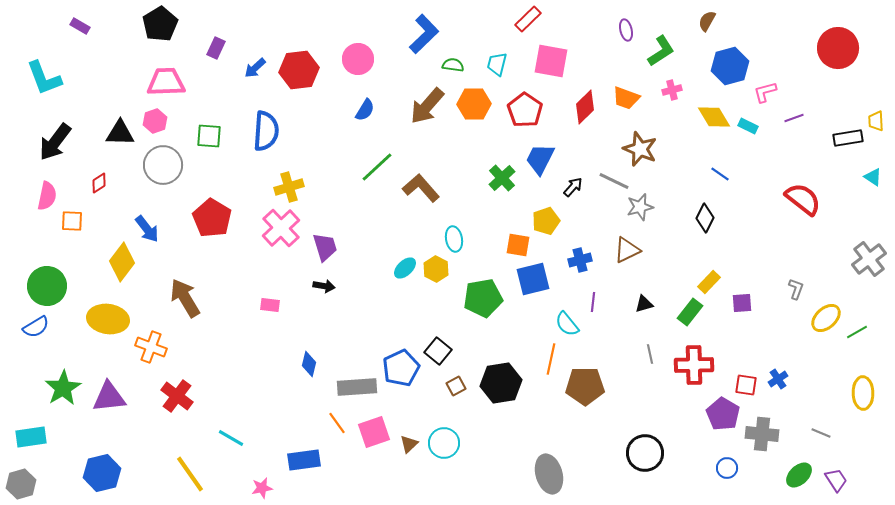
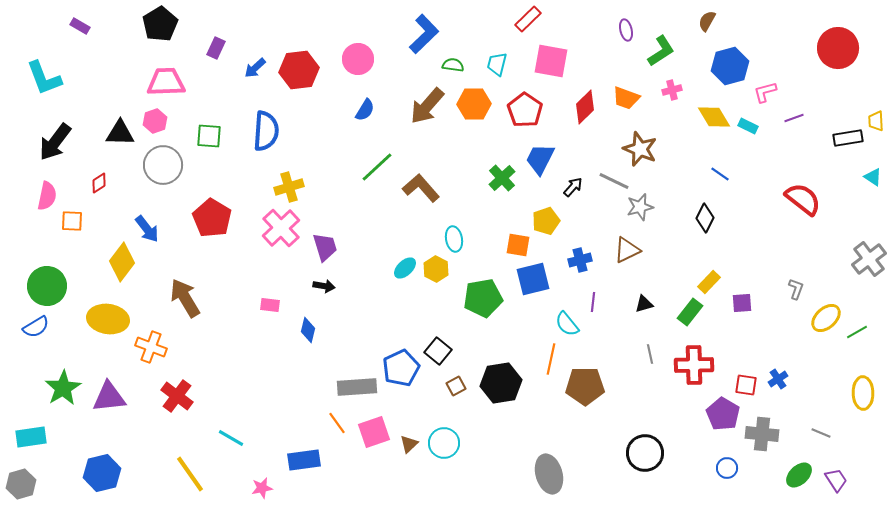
blue diamond at (309, 364): moved 1 px left, 34 px up
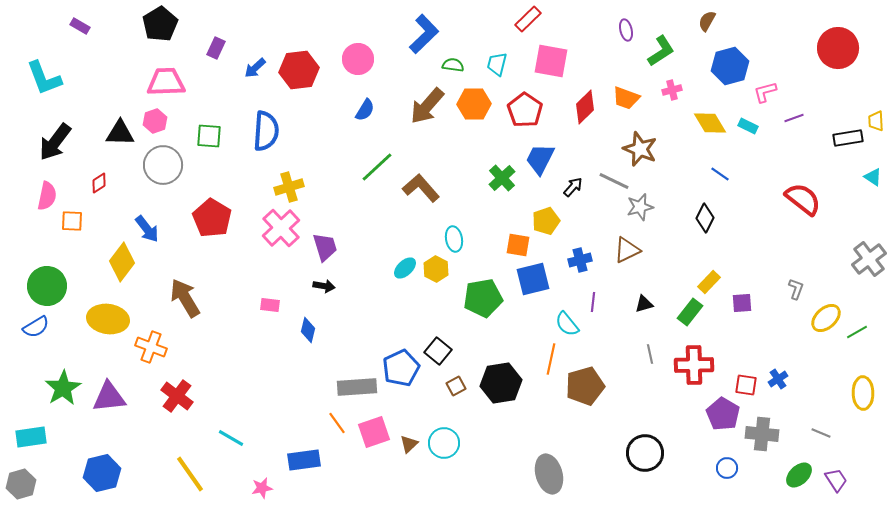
yellow diamond at (714, 117): moved 4 px left, 6 px down
brown pentagon at (585, 386): rotated 15 degrees counterclockwise
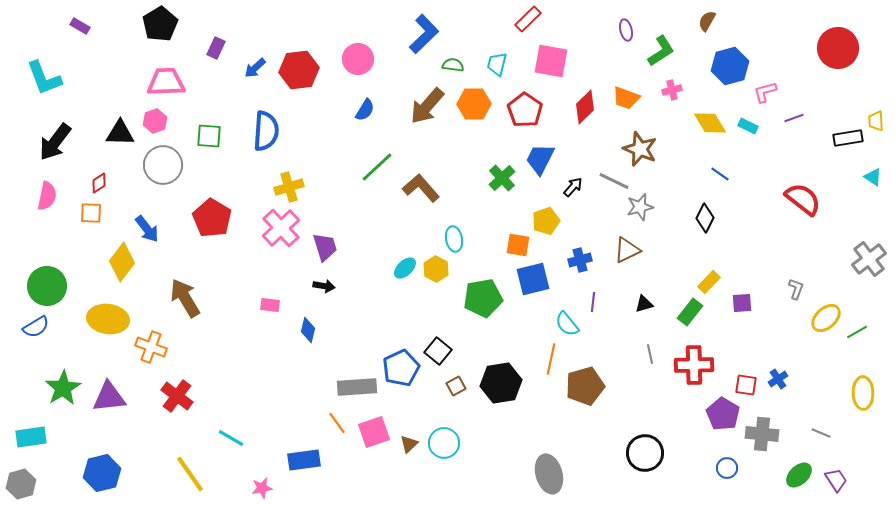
orange square at (72, 221): moved 19 px right, 8 px up
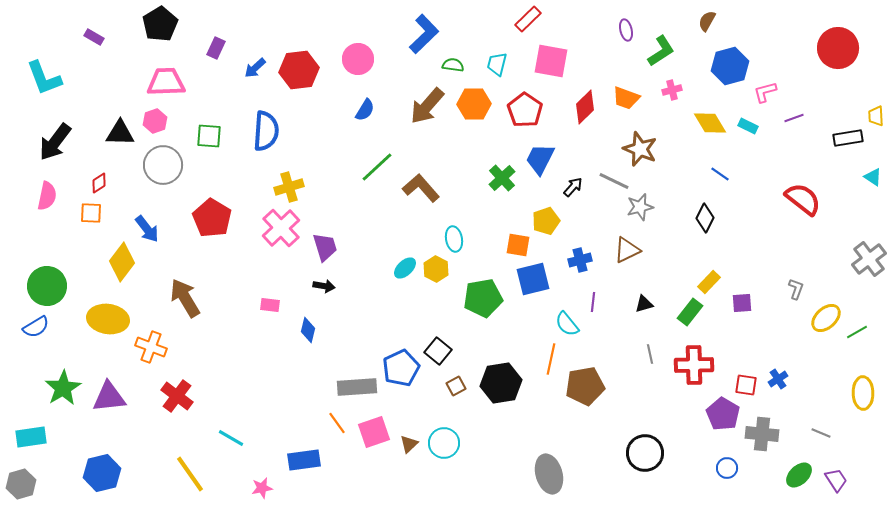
purple rectangle at (80, 26): moved 14 px right, 11 px down
yellow trapezoid at (876, 121): moved 5 px up
brown pentagon at (585, 386): rotated 6 degrees clockwise
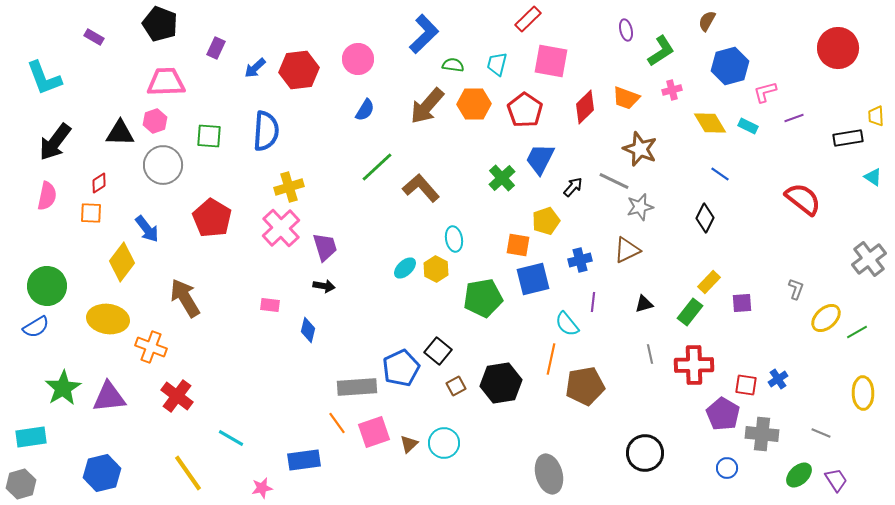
black pentagon at (160, 24): rotated 20 degrees counterclockwise
yellow line at (190, 474): moved 2 px left, 1 px up
